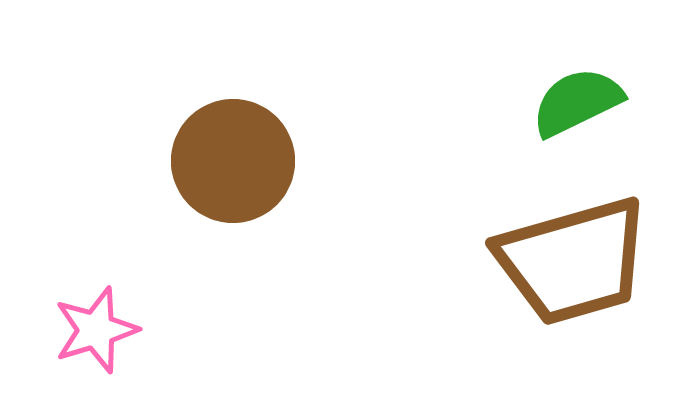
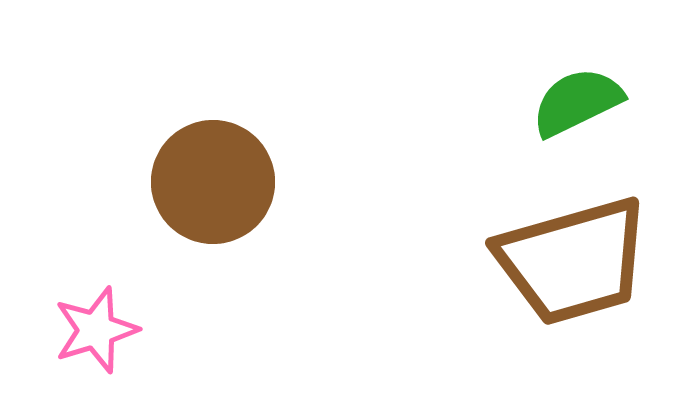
brown circle: moved 20 px left, 21 px down
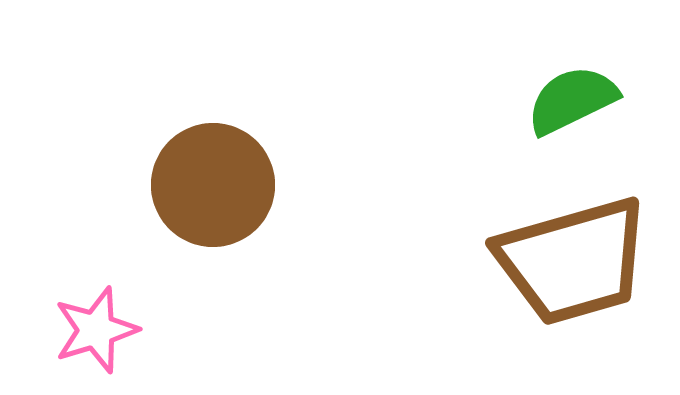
green semicircle: moved 5 px left, 2 px up
brown circle: moved 3 px down
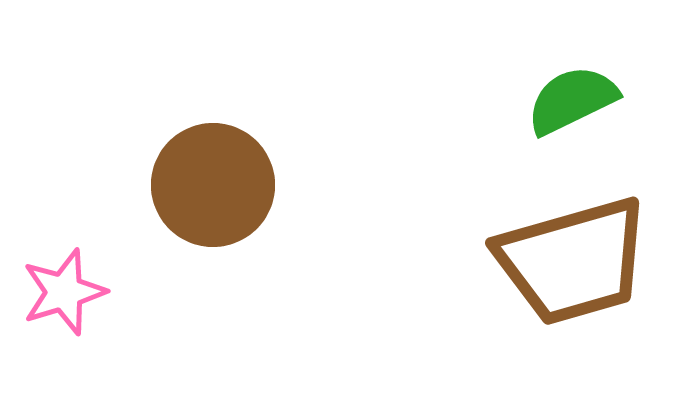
pink star: moved 32 px left, 38 px up
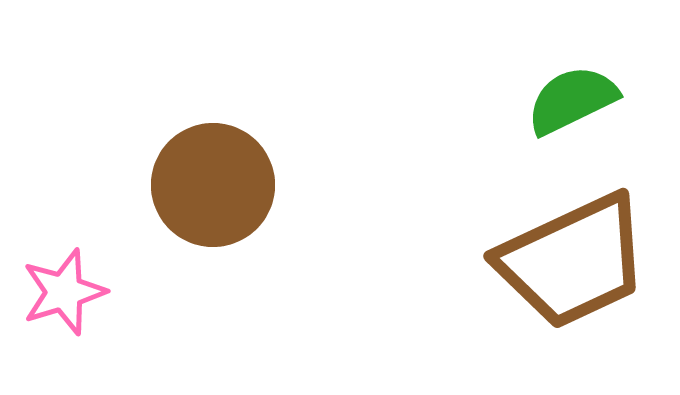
brown trapezoid: rotated 9 degrees counterclockwise
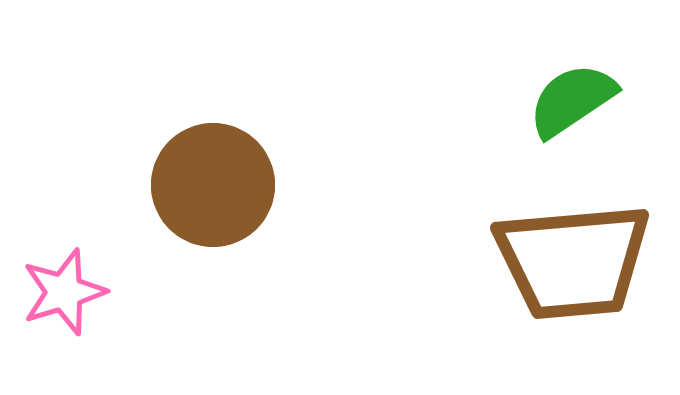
green semicircle: rotated 8 degrees counterclockwise
brown trapezoid: rotated 20 degrees clockwise
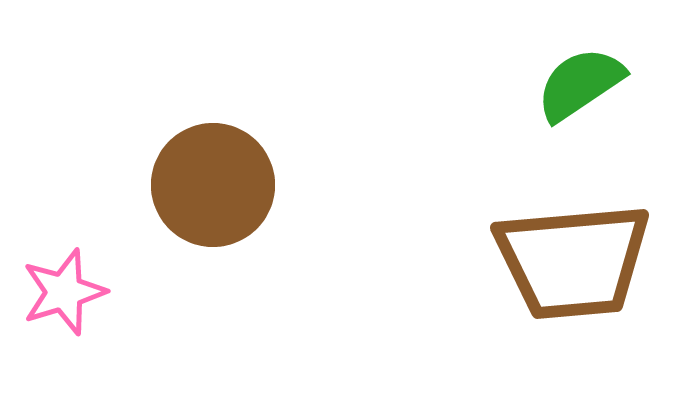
green semicircle: moved 8 px right, 16 px up
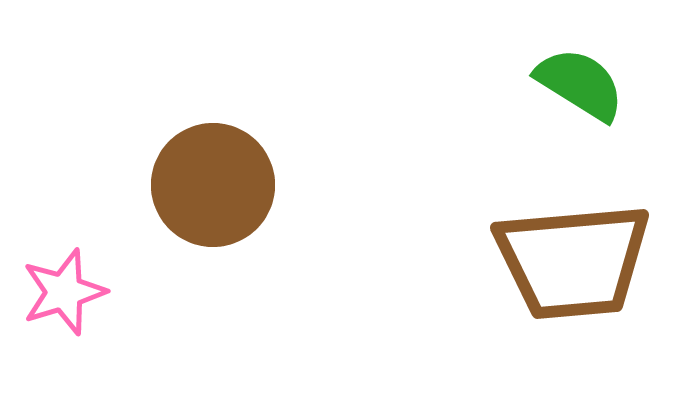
green semicircle: rotated 66 degrees clockwise
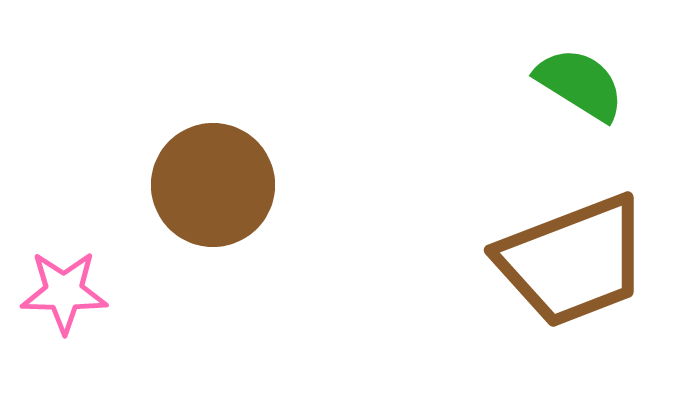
brown trapezoid: rotated 16 degrees counterclockwise
pink star: rotated 18 degrees clockwise
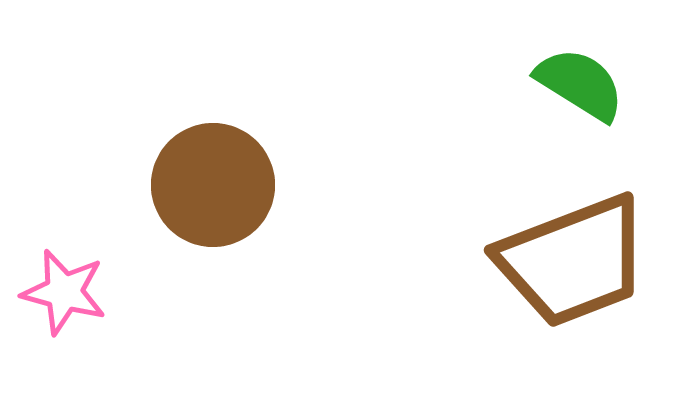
pink star: rotated 14 degrees clockwise
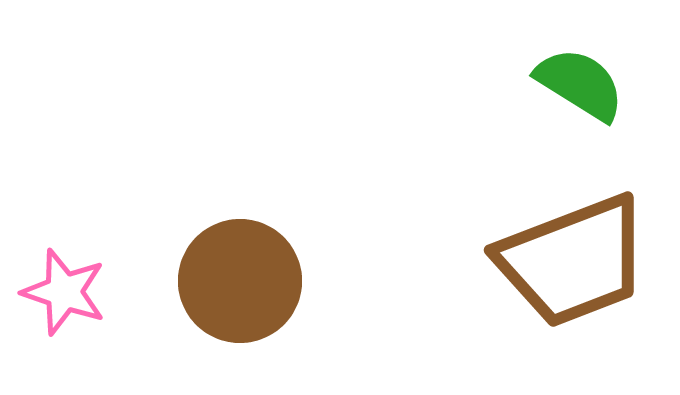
brown circle: moved 27 px right, 96 px down
pink star: rotated 4 degrees clockwise
